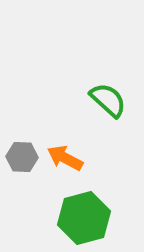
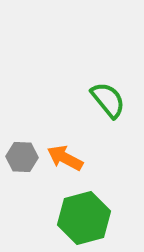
green semicircle: rotated 9 degrees clockwise
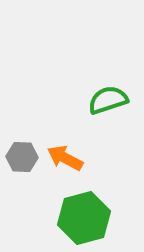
green semicircle: rotated 69 degrees counterclockwise
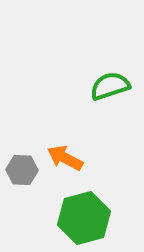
green semicircle: moved 2 px right, 14 px up
gray hexagon: moved 13 px down
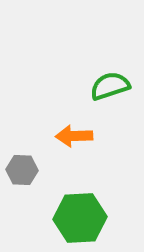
orange arrow: moved 9 px right, 22 px up; rotated 30 degrees counterclockwise
green hexagon: moved 4 px left; rotated 12 degrees clockwise
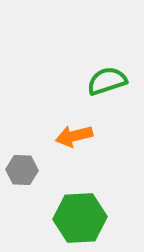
green semicircle: moved 3 px left, 5 px up
orange arrow: rotated 12 degrees counterclockwise
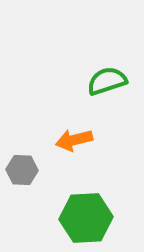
orange arrow: moved 4 px down
green hexagon: moved 6 px right
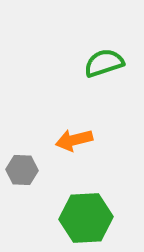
green semicircle: moved 3 px left, 18 px up
